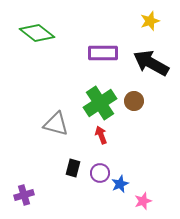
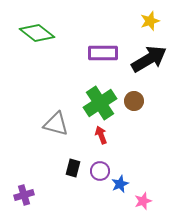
black arrow: moved 2 px left, 4 px up; rotated 120 degrees clockwise
purple circle: moved 2 px up
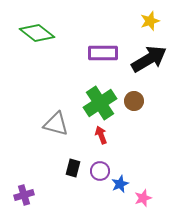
pink star: moved 3 px up
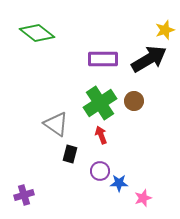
yellow star: moved 15 px right, 9 px down
purple rectangle: moved 6 px down
gray triangle: rotated 20 degrees clockwise
black rectangle: moved 3 px left, 14 px up
blue star: moved 1 px left, 1 px up; rotated 24 degrees clockwise
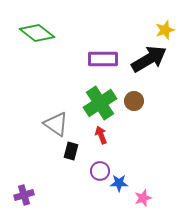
black rectangle: moved 1 px right, 3 px up
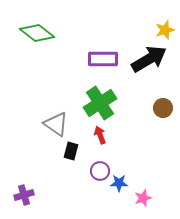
brown circle: moved 29 px right, 7 px down
red arrow: moved 1 px left
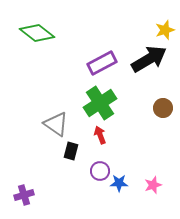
purple rectangle: moved 1 px left, 4 px down; rotated 28 degrees counterclockwise
pink star: moved 10 px right, 13 px up
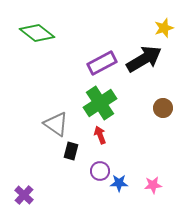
yellow star: moved 1 px left, 2 px up
black arrow: moved 5 px left
pink star: rotated 12 degrees clockwise
purple cross: rotated 30 degrees counterclockwise
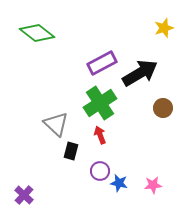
black arrow: moved 4 px left, 14 px down
gray triangle: rotated 8 degrees clockwise
blue star: rotated 12 degrees clockwise
